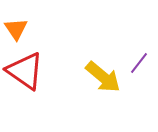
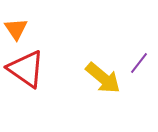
red triangle: moved 1 px right, 2 px up
yellow arrow: moved 1 px down
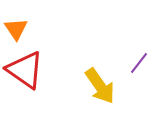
red triangle: moved 1 px left, 1 px down
yellow arrow: moved 3 px left, 8 px down; rotated 15 degrees clockwise
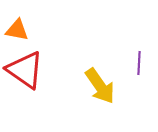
orange triangle: moved 1 px right, 1 px down; rotated 45 degrees counterclockwise
purple line: rotated 35 degrees counterclockwise
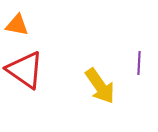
orange triangle: moved 5 px up
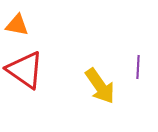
purple line: moved 1 px left, 4 px down
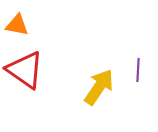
purple line: moved 3 px down
yellow arrow: moved 1 px left, 1 px down; rotated 111 degrees counterclockwise
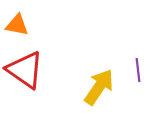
purple line: rotated 10 degrees counterclockwise
